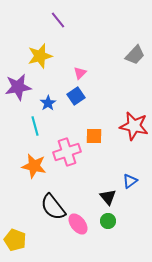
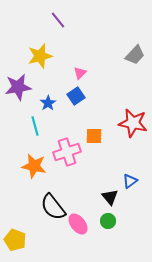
red star: moved 1 px left, 3 px up
black triangle: moved 2 px right
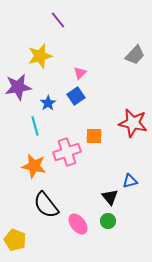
blue triangle: rotated 21 degrees clockwise
black semicircle: moved 7 px left, 2 px up
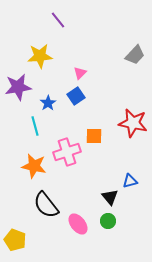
yellow star: rotated 10 degrees clockwise
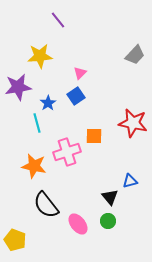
cyan line: moved 2 px right, 3 px up
